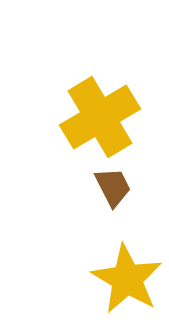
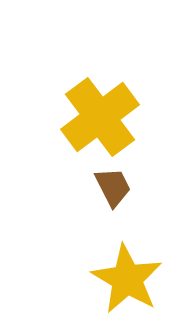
yellow cross: rotated 6 degrees counterclockwise
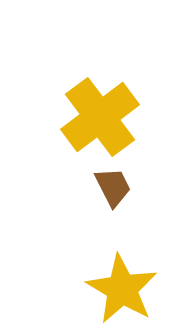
yellow star: moved 5 px left, 10 px down
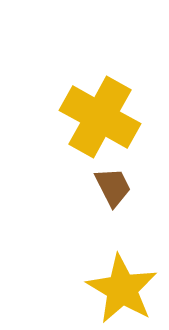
yellow cross: rotated 24 degrees counterclockwise
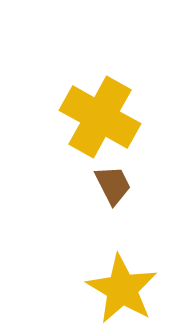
brown trapezoid: moved 2 px up
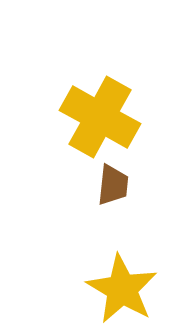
brown trapezoid: rotated 33 degrees clockwise
